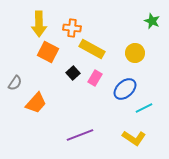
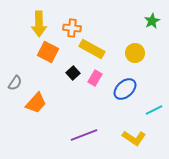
green star: rotated 21 degrees clockwise
cyan line: moved 10 px right, 2 px down
purple line: moved 4 px right
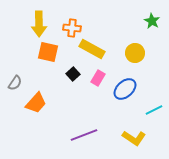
green star: rotated 14 degrees counterclockwise
orange square: rotated 15 degrees counterclockwise
black square: moved 1 px down
pink rectangle: moved 3 px right
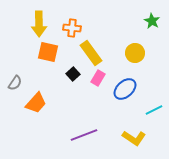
yellow rectangle: moved 1 px left, 4 px down; rotated 25 degrees clockwise
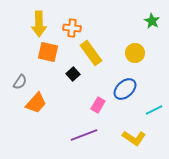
pink rectangle: moved 27 px down
gray semicircle: moved 5 px right, 1 px up
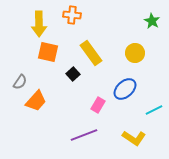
orange cross: moved 13 px up
orange trapezoid: moved 2 px up
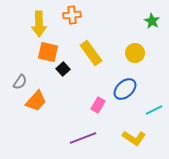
orange cross: rotated 12 degrees counterclockwise
black square: moved 10 px left, 5 px up
purple line: moved 1 px left, 3 px down
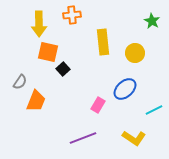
yellow rectangle: moved 12 px right, 11 px up; rotated 30 degrees clockwise
orange trapezoid: rotated 20 degrees counterclockwise
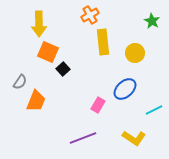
orange cross: moved 18 px right; rotated 24 degrees counterclockwise
orange square: rotated 10 degrees clockwise
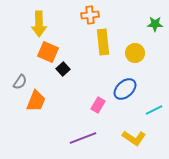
orange cross: rotated 24 degrees clockwise
green star: moved 3 px right, 3 px down; rotated 28 degrees counterclockwise
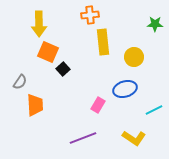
yellow circle: moved 1 px left, 4 px down
blue ellipse: rotated 25 degrees clockwise
orange trapezoid: moved 1 px left, 4 px down; rotated 25 degrees counterclockwise
